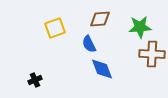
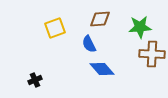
blue diamond: rotated 20 degrees counterclockwise
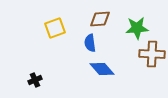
green star: moved 3 px left, 1 px down
blue semicircle: moved 1 px right, 1 px up; rotated 18 degrees clockwise
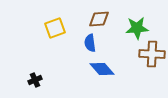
brown diamond: moved 1 px left
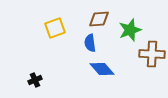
green star: moved 7 px left, 2 px down; rotated 15 degrees counterclockwise
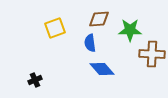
green star: rotated 20 degrees clockwise
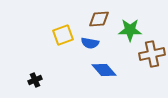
yellow square: moved 8 px right, 7 px down
blue semicircle: rotated 72 degrees counterclockwise
brown cross: rotated 15 degrees counterclockwise
blue diamond: moved 2 px right, 1 px down
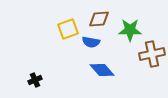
yellow square: moved 5 px right, 6 px up
blue semicircle: moved 1 px right, 1 px up
blue diamond: moved 2 px left
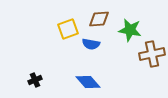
green star: rotated 10 degrees clockwise
blue semicircle: moved 2 px down
blue diamond: moved 14 px left, 12 px down
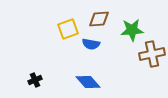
green star: moved 2 px right; rotated 15 degrees counterclockwise
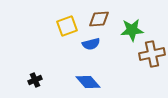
yellow square: moved 1 px left, 3 px up
blue semicircle: rotated 24 degrees counterclockwise
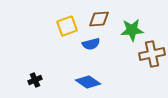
blue diamond: rotated 15 degrees counterclockwise
